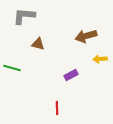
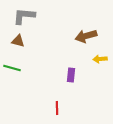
brown triangle: moved 20 px left, 3 px up
purple rectangle: rotated 56 degrees counterclockwise
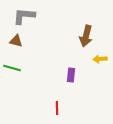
brown arrow: rotated 60 degrees counterclockwise
brown triangle: moved 2 px left
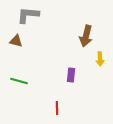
gray L-shape: moved 4 px right, 1 px up
yellow arrow: rotated 88 degrees counterclockwise
green line: moved 7 px right, 13 px down
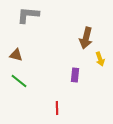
brown arrow: moved 2 px down
brown triangle: moved 14 px down
yellow arrow: rotated 16 degrees counterclockwise
purple rectangle: moved 4 px right
green line: rotated 24 degrees clockwise
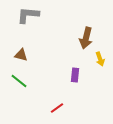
brown triangle: moved 5 px right
red line: rotated 56 degrees clockwise
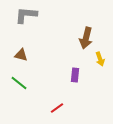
gray L-shape: moved 2 px left
green line: moved 2 px down
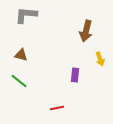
brown arrow: moved 7 px up
green line: moved 2 px up
red line: rotated 24 degrees clockwise
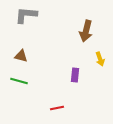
brown triangle: moved 1 px down
green line: rotated 24 degrees counterclockwise
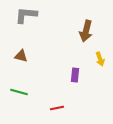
green line: moved 11 px down
